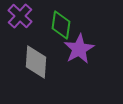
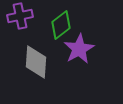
purple cross: rotated 35 degrees clockwise
green diamond: rotated 44 degrees clockwise
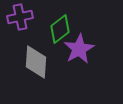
purple cross: moved 1 px down
green diamond: moved 1 px left, 4 px down
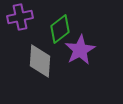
purple star: moved 1 px right, 1 px down
gray diamond: moved 4 px right, 1 px up
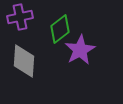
gray diamond: moved 16 px left
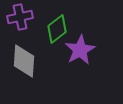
green diamond: moved 3 px left
